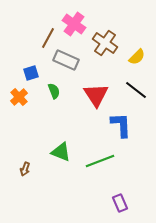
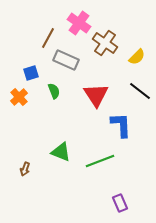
pink cross: moved 5 px right, 1 px up
black line: moved 4 px right, 1 px down
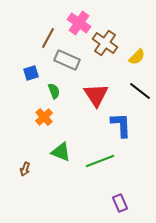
gray rectangle: moved 1 px right
orange cross: moved 25 px right, 20 px down
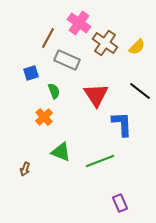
yellow semicircle: moved 10 px up
blue L-shape: moved 1 px right, 1 px up
